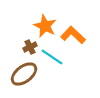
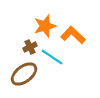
orange star: rotated 30 degrees clockwise
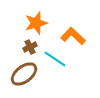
orange star: moved 9 px left, 3 px up
orange L-shape: moved 1 px down
cyan line: moved 3 px right, 2 px down
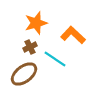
orange L-shape: moved 1 px up
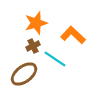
brown cross: moved 3 px right, 1 px up
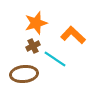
brown ellipse: rotated 32 degrees clockwise
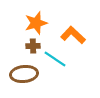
brown cross: rotated 24 degrees clockwise
